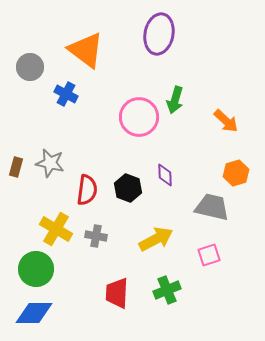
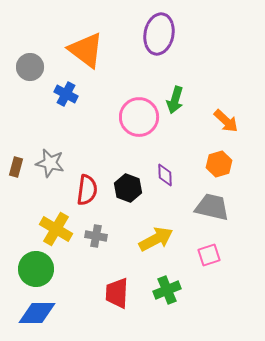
orange hexagon: moved 17 px left, 9 px up
blue diamond: moved 3 px right
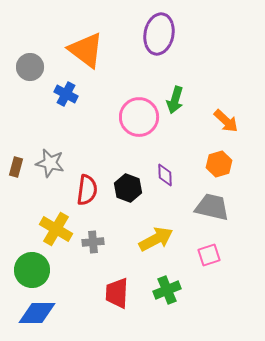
gray cross: moved 3 px left, 6 px down; rotated 15 degrees counterclockwise
green circle: moved 4 px left, 1 px down
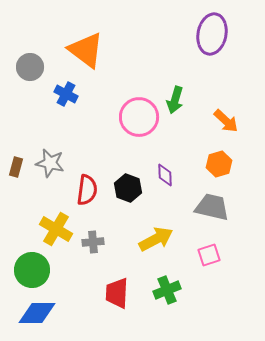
purple ellipse: moved 53 px right
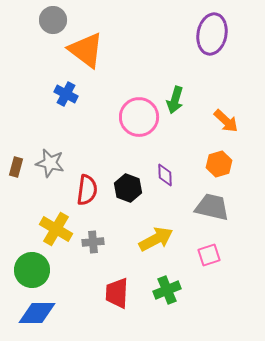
gray circle: moved 23 px right, 47 px up
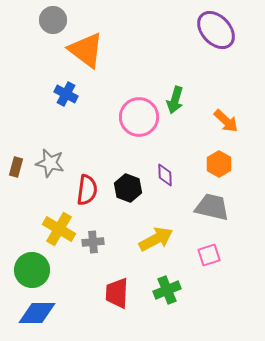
purple ellipse: moved 4 px right, 4 px up; rotated 54 degrees counterclockwise
orange hexagon: rotated 15 degrees counterclockwise
yellow cross: moved 3 px right
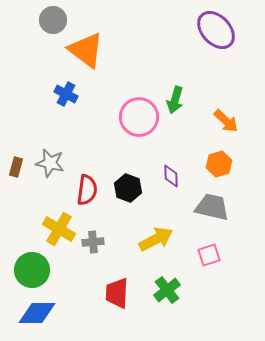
orange hexagon: rotated 15 degrees clockwise
purple diamond: moved 6 px right, 1 px down
green cross: rotated 16 degrees counterclockwise
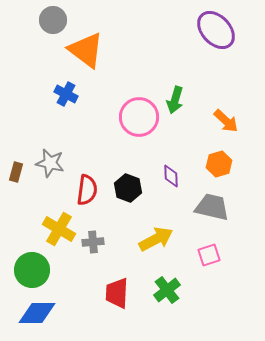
brown rectangle: moved 5 px down
